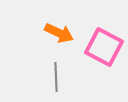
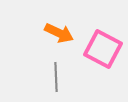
pink square: moved 1 px left, 2 px down
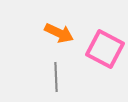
pink square: moved 2 px right
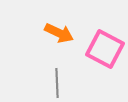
gray line: moved 1 px right, 6 px down
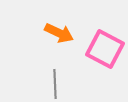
gray line: moved 2 px left, 1 px down
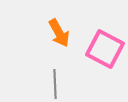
orange arrow: rotated 36 degrees clockwise
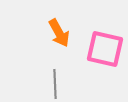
pink square: rotated 15 degrees counterclockwise
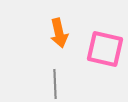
orange arrow: rotated 16 degrees clockwise
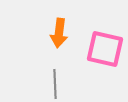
orange arrow: rotated 20 degrees clockwise
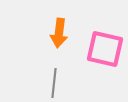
gray line: moved 1 px left, 1 px up; rotated 8 degrees clockwise
